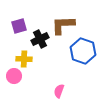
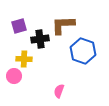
black cross: rotated 18 degrees clockwise
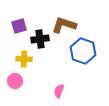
brown L-shape: moved 1 px right; rotated 20 degrees clockwise
pink circle: moved 1 px right, 5 px down
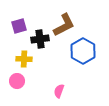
brown L-shape: rotated 135 degrees clockwise
blue hexagon: rotated 10 degrees clockwise
pink circle: moved 2 px right
